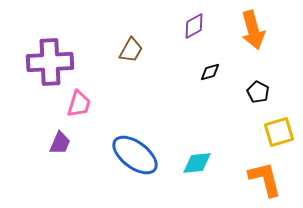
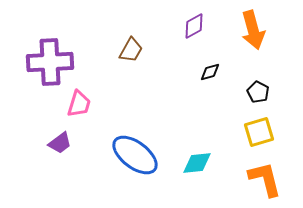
yellow square: moved 20 px left
purple trapezoid: rotated 30 degrees clockwise
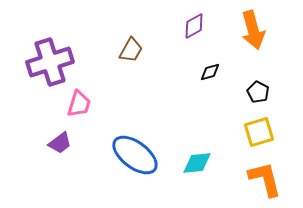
purple cross: rotated 15 degrees counterclockwise
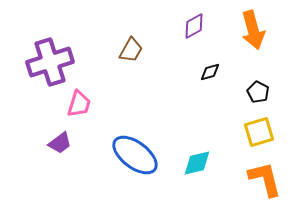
cyan diamond: rotated 8 degrees counterclockwise
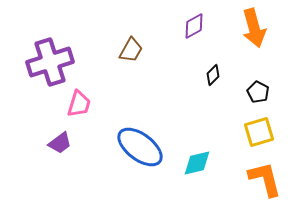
orange arrow: moved 1 px right, 2 px up
black diamond: moved 3 px right, 3 px down; rotated 30 degrees counterclockwise
blue ellipse: moved 5 px right, 8 px up
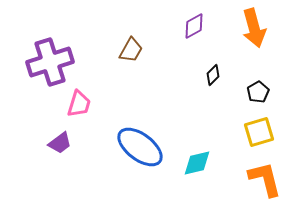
black pentagon: rotated 15 degrees clockwise
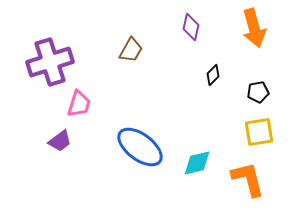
purple diamond: moved 3 px left, 1 px down; rotated 48 degrees counterclockwise
black pentagon: rotated 20 degrees clockwise
yellow square: rotated 8 degrees clockwise
purple trapezoid: moved 2 px up
orange L-shape: moved 17 px left
